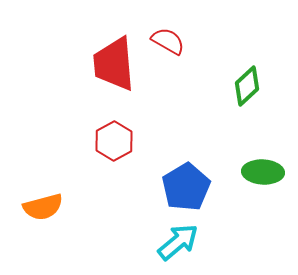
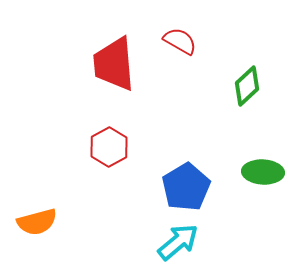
red semicircle: moved 12 px right
red hexagon: moved 5 px left, 6 px down
orange semicircle: moved 6 px left, 15 px down
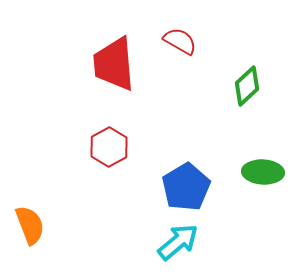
orange semicircle: moved 7 px left, 3 px down; rotated 96 degrees counterclockwise
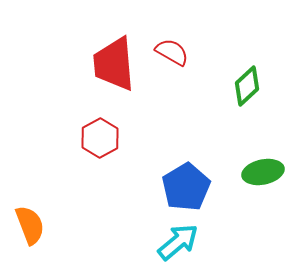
red semicircle: moved 8 px left, 11 px down
red hexagon: moved 9 px left, 9 px up
green ellipse: rotated 15 degrees counterclockwise
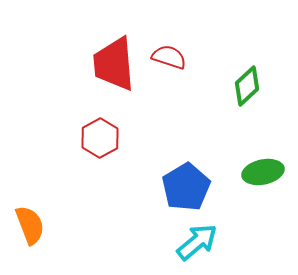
red semicircle: moved 3 px left, 5 px down; rotated 12 degrees counterclockwise
cyan arrow: moved 19 px right
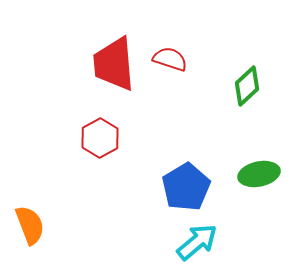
red semicircle: moved 1 px right, 2 px down
green ellipse: moved 4 px left, 2 px down
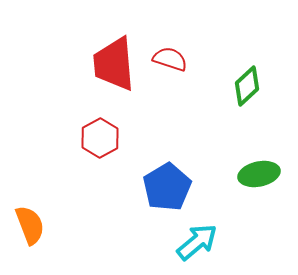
blue pentagon: moved 19 px left
